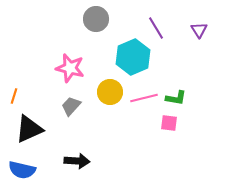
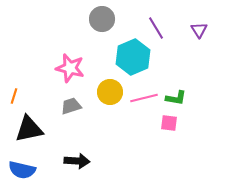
gray circle: moved 6 px right
gray trapezoid: rotated 30 degrees clockwise
black triangle: rotated 12 degrees clockwise
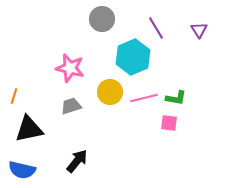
black arrow: rotated 55 degrees counterclockwise
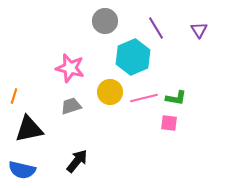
gray circle: moved 3 px right, 2 px down
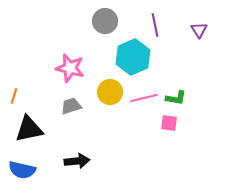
purple line: moved 1 px left, 3 px up; rotated 20 degrees clockwise
black arrow: rotated 45 degrees clockwise
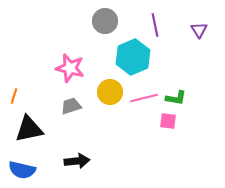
pink square: moved 1 px left, 2 px up
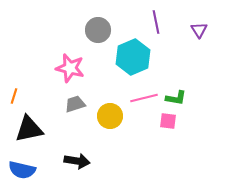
gray circle: moved 7 px left, 9 px down
purple line: moved 1 px right, 3 px up
yellow circle: moved 24 px down
gray trapezoid: moved 4 px right, 2 px up
black arrow: rotated 15 degrees clockwise
